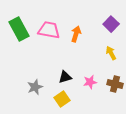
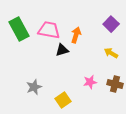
orange arrow: moved 1 px down
yellow arrow: rotated 32 degrees counterclockwise
black triangle: moved 3 px left, 27 px up
gray star: moved 1 px left
yellow square: moved 1 px right, 1 px down
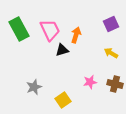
purple square: rotated 21 degrees clockwise
pink trapezoid: moved 1 px right; rotated 55 degrees clockwise
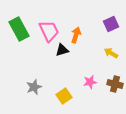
pink trapezoid: moved 1 px left, 1 px down
yellow square: moved 1 px right, 4 px up
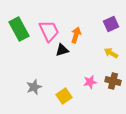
brown cross: moved 2 px left, 3 px up
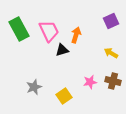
purple square: moved 3 px up
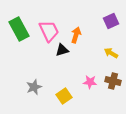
pink star: rotated 16 degrees clockwise
